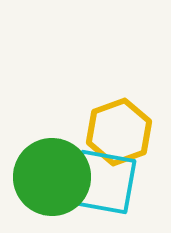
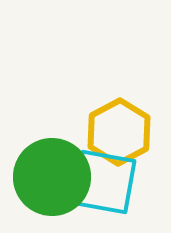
yellow hexagon: rotated 8 degrees counterclockwise
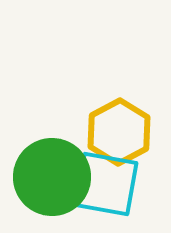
cyan square: moved 2 px right, 2 px down
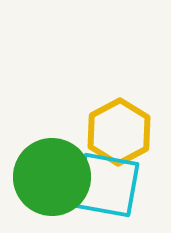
cyan square: moved 1 px right, 1 px down
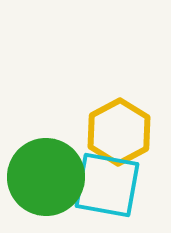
green circle: moved 6 px left
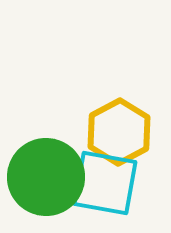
cyan square: moved 2 px left, 2 px up
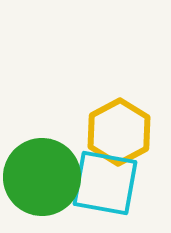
green circle: moved 4 px left
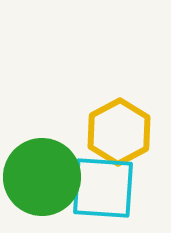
cyan square: moved 2 px left, 5 px down; rotated 6 degrees counterclockwise
